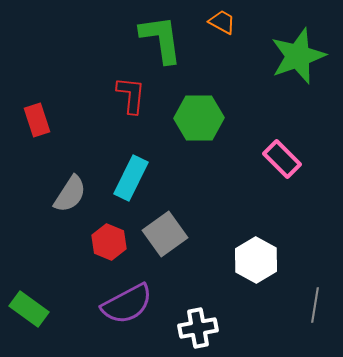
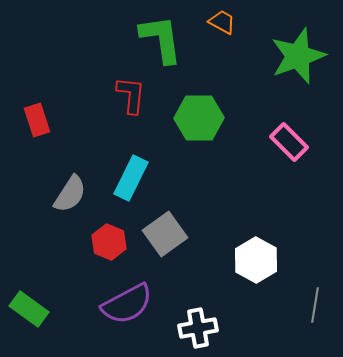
pink rectangle: moved 7 px right, 17 px up
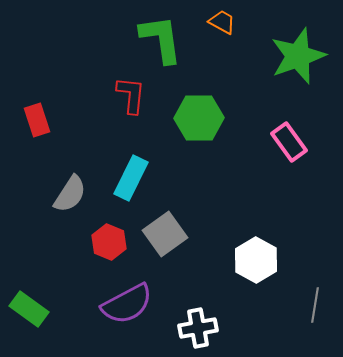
pink rectangle: rotated 9 degrees clockwise
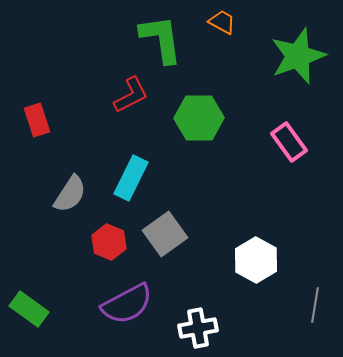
red L-shape: rotated 57 degrees clockwise
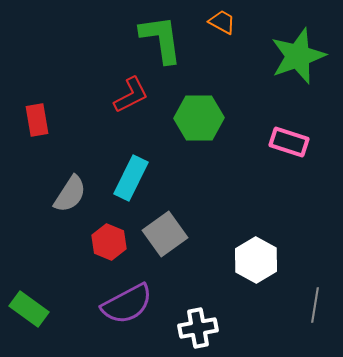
red rectangle: rotated 8 degrees clockwise
pink rectangle: rotated 36 degrees counterclockwise
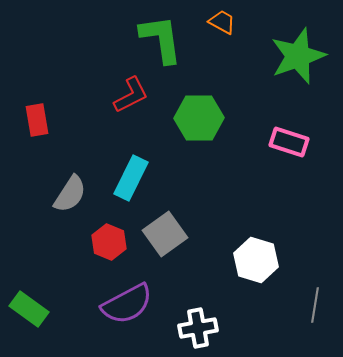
white hexagon: rotated 12 degrees counterclockwise
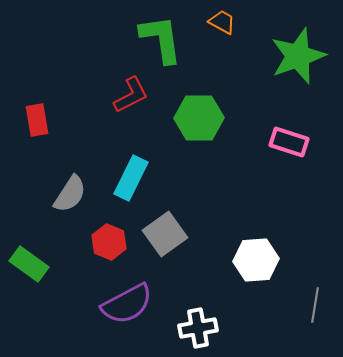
white hexagon: rotated 21 degrees counterclockwise
green rectangle: moved 45 px up
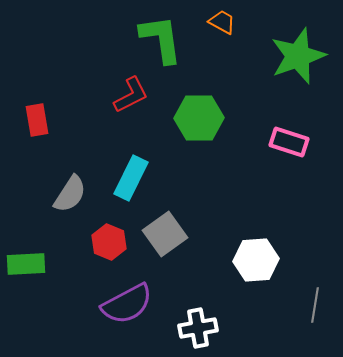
green rectangle: moved 3 px left; rotated 39 degrees counterclockwise
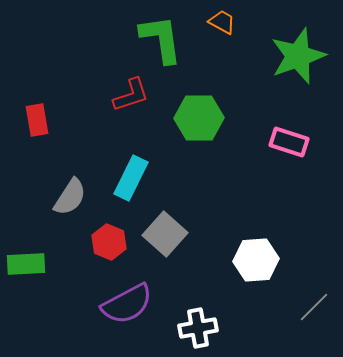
red L-shape: rotated 9 degrees clockwise
gray semicircle: moved 3 px down
gray square: rotated 12 degrees counterclockwise
gray line: moved 1 px left, 2 px down; rotated 36 degrees clockwise
